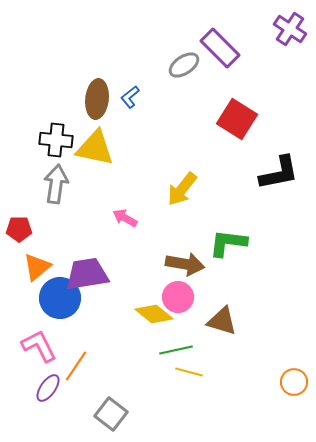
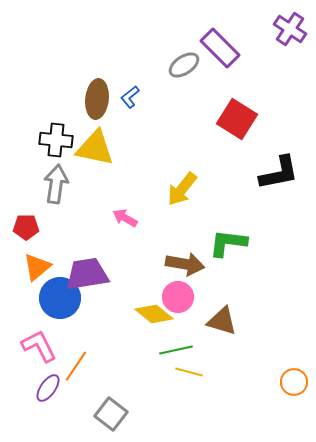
red pentagon: moved 7 px right, 2 px up
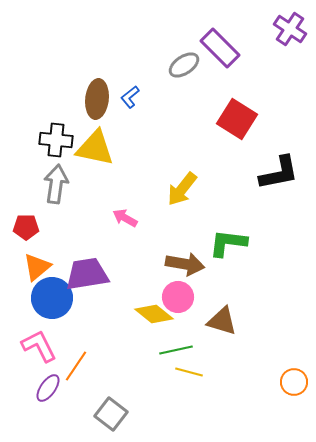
blue circle: moved 8 px left
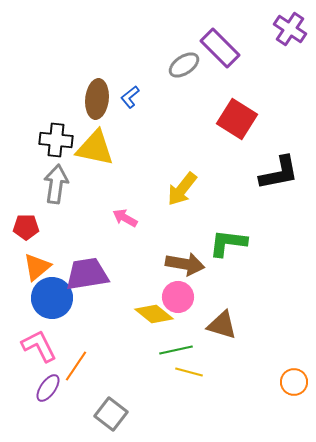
brown triangle: moved 4 px down
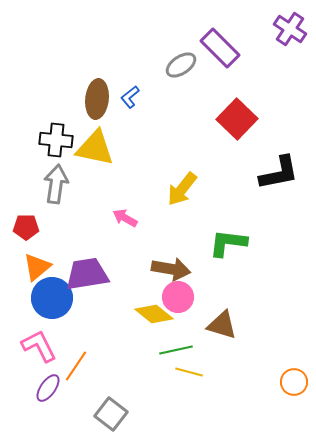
gray ellipse: moved 3 px left
red square: rotated 12 degrees clockwise
brown arrow: moved 14 px left, 5 px down
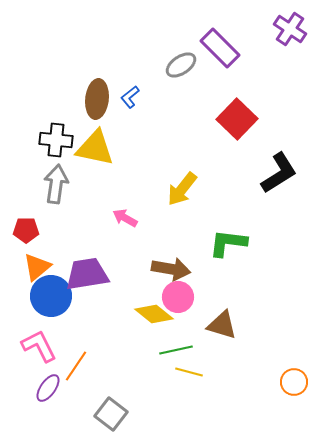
black L-shape: rotated 21 degrees counterclockwise
red pentagon: moved 3 px down
blue circle: moved 1 px left, 2 px up
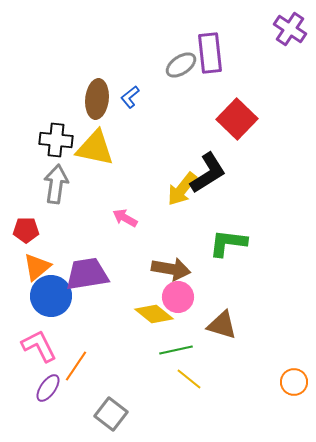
purple rectangle: moved 10 px left, 5 px down; rotated 39 degrees clockwise
black L-shape: moved 71 px left
yellow line: moved 7 px down; rotated 24 degrees clockwise
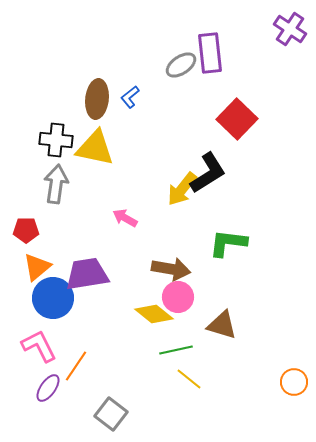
blue circle: moved 2 px right, 2 px down
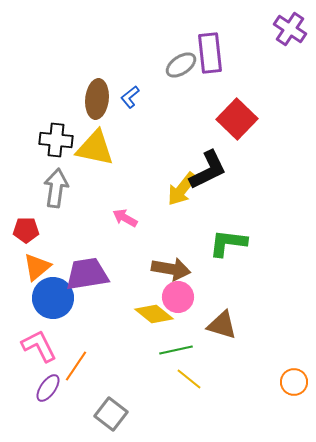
black L-shape: moved 3 px up; rotated 6 degrees clockwise
gray arrow: moved 4 px down
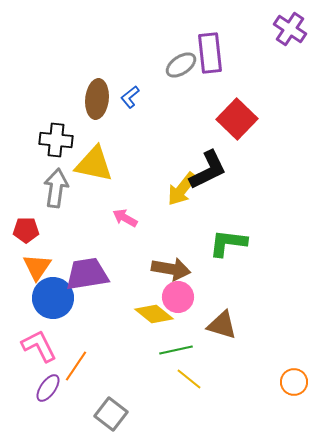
yellow triangle: moved 1 px left, 16 px down
orange triangle: rotated 16 degrees counterclockwise
